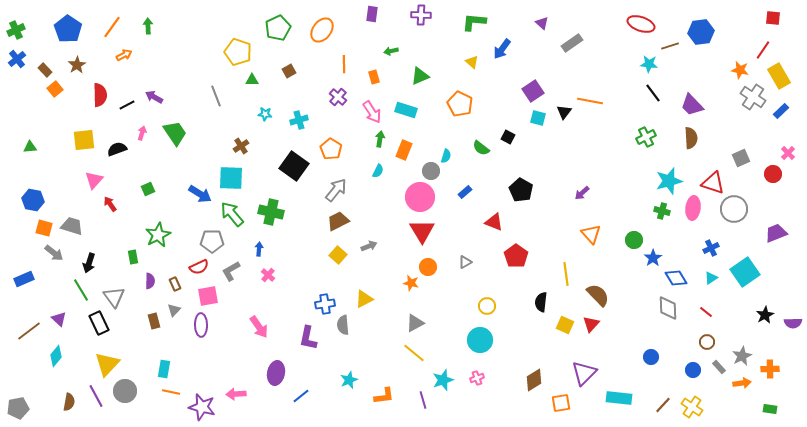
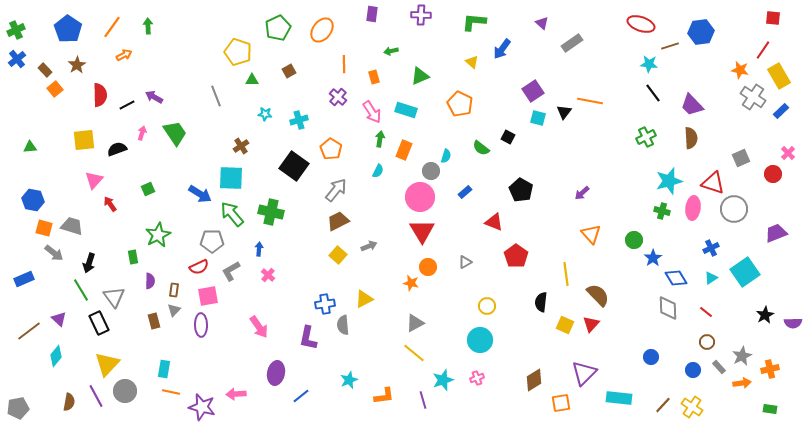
brown rectangle at (175, 284): moved 1 px left, 6 px down; rotated 32 degrees clockwise
orange cross at (770, 369): rotated 12 degrees counterclockwise
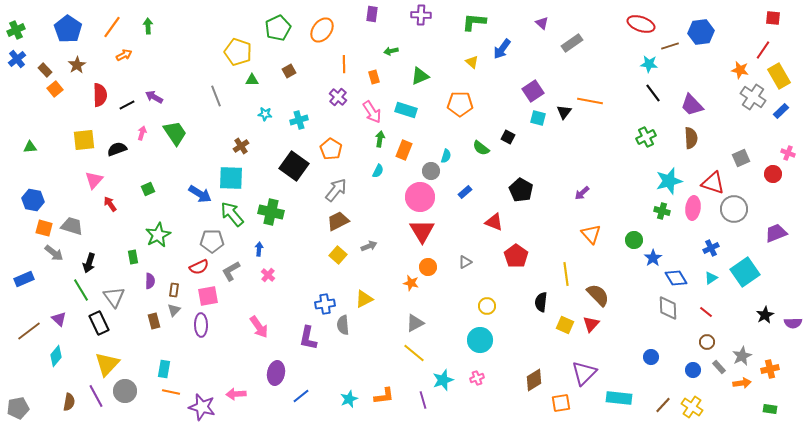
orange pentagon at (460, 104): rotated 25 degrees counterclockwise
pink cross at (788, 153): rotated 24 degrees counterclockwise
cyan star at (349, 380): moved 19 px down
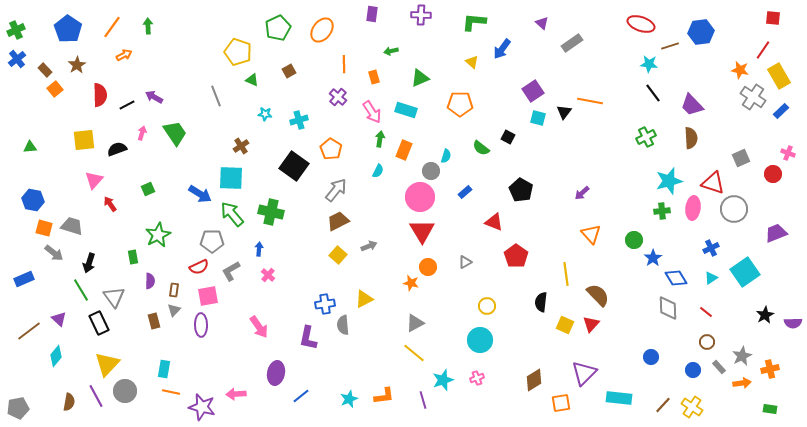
green triangle at (420, 76): moved 2 px down
green triangle at (252, 80): rotated 24 degrees clockwise
green cross at (662, 211): rotated 21 degrees counterclockwise
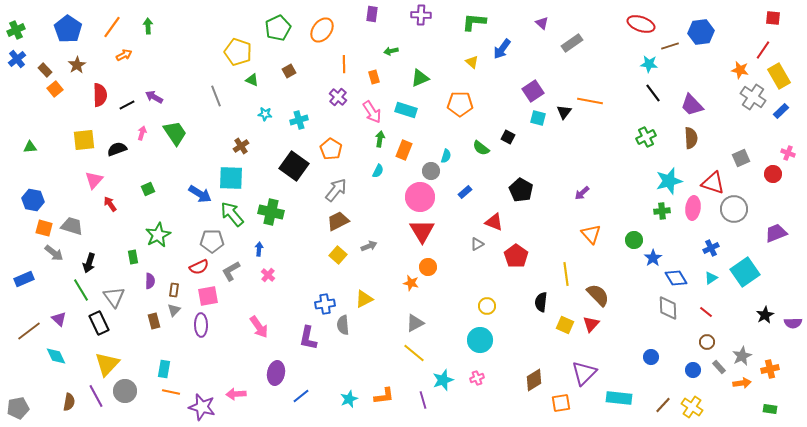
gray triangle at (465, 262): moved 12 px right, 18 px up
cyan diamond at (56, 356): rotated 65 degrees counterclockwise
